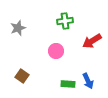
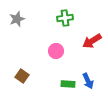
green cross: moved 3 px up
gray star: moved 1 px left, 9 px up
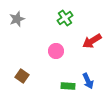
green cross: rotated 28 degrees counterclockwise
green rectangle: moved 2 px down
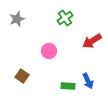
pink circle: moved 7 px left
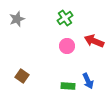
red arrow: moved 2 px right; rotated 54 degrees clockwise
pink circle: moved 18 px right, 5 px up
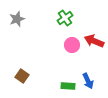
pink circle: moved 5 px right, 1 px up
